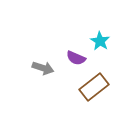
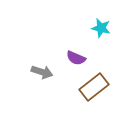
cyan star: moved 1 px right, 13 px up; rotated 18 degrees counterclockwise
gray arrow: moved 1 px left, 4 px down
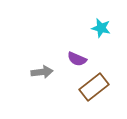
purple semicircle: moved 1 px right, 1 px down
gray arrow: rotated 25 degrees counterclockwise
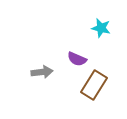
brown rectangle: moved 2 px up; rotated 20 degrees counterclockwise
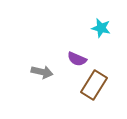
gray arrow: rotated 20 degrees clockwise
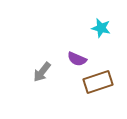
gray arrow: rotated 115 degrees clockwise
brown rectangle: moved 4 px right, 3 px up; rotated 40 degrees clockwise
